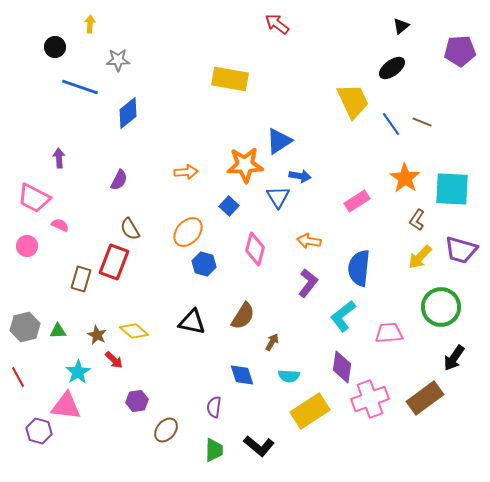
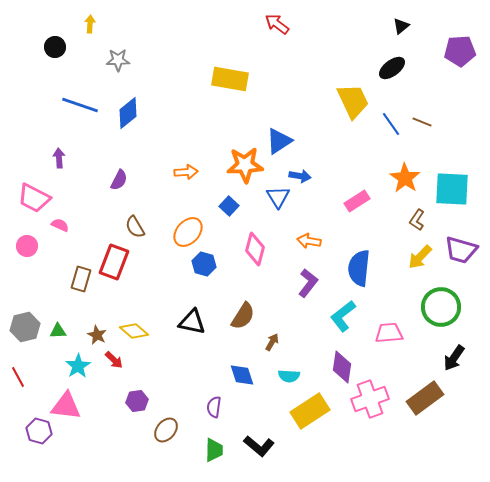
blue line at (80, 87): moved 18 px down
brown semicircle at (130, 229): moved 5 px right, 2 px up
cyan star at (78, 372): moved 6 px up
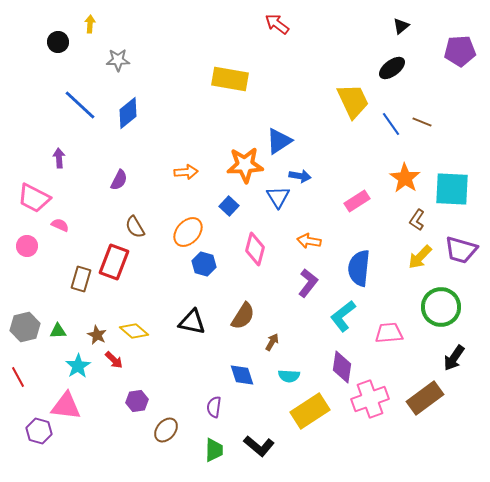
black circle at (55, 47): moved 3 px right, 5 px up
blue line at (80, 105): rotated 24 degrees clockwise
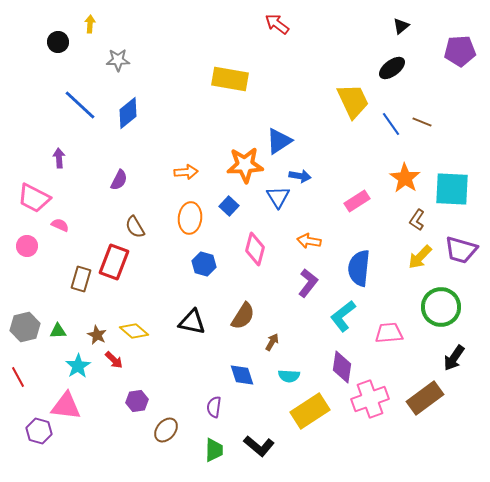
orange ellipse at (188, 232): moved 2 px right, 14 px up; rotated 36 degrees counterclockwise
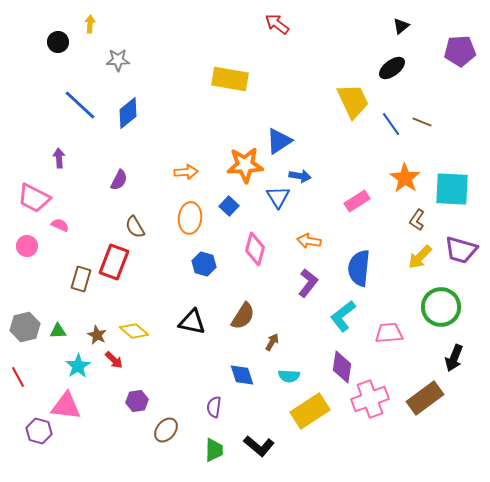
black arrow at (454, 358): rotated 12 degrees counterclockwise
